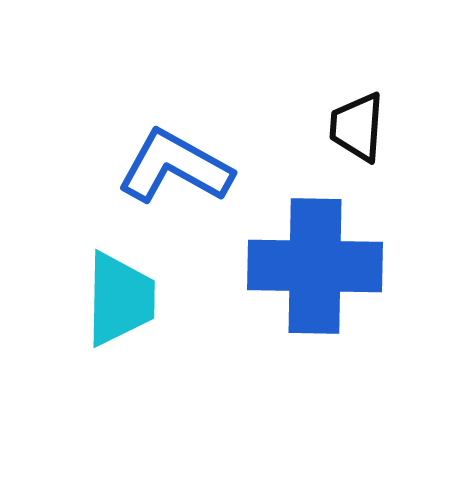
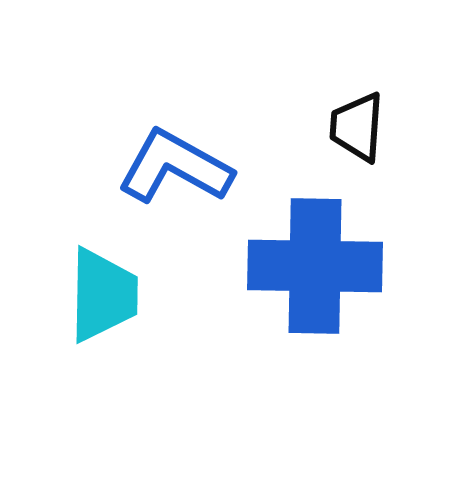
cyan trapezoid: moved 17 px left, 4 px up
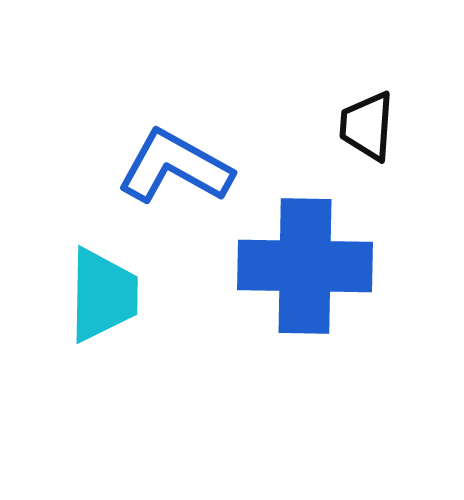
black trapezoid: moved 10 px right, 1 px up
blue cross: moved 10 px left
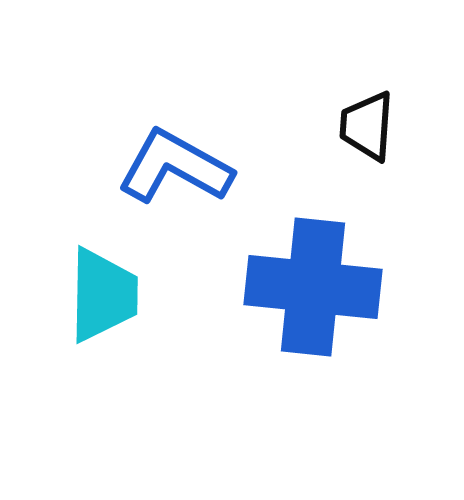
blue cross: moved 8 px right, 21 px down; rotated 5 degrees clockwise
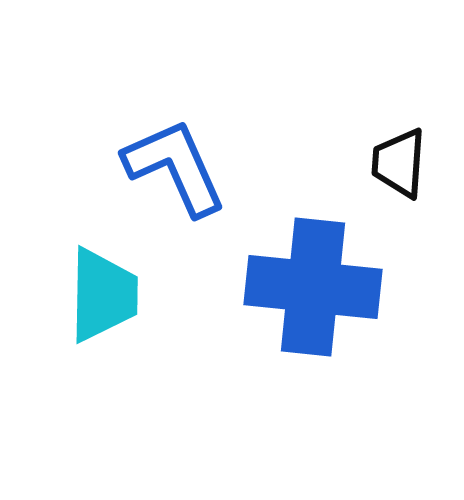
black trapezoid: moved 32 px right, 37 px down
blue L-shape: rotated 37 degrees clockwise
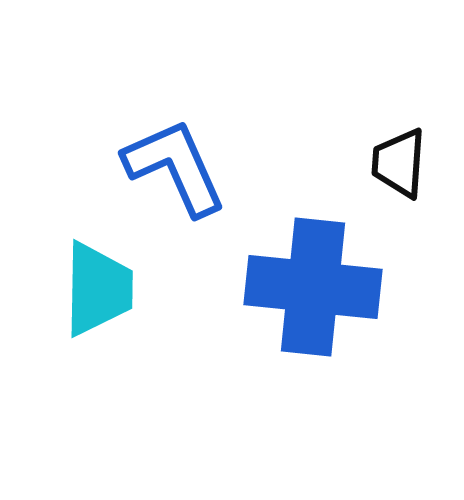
cyan trapezoid: moved 5 px left, 6 px up
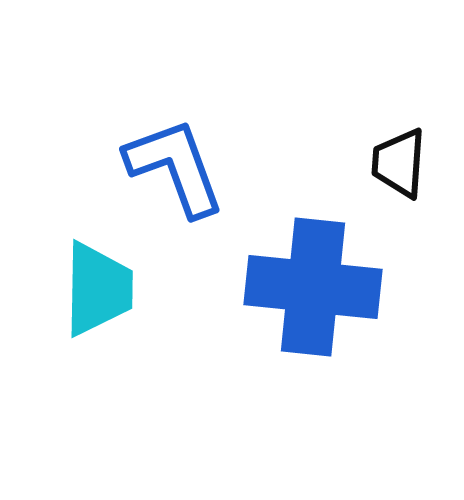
blue L-shape: rotated 4 degrees clockwise
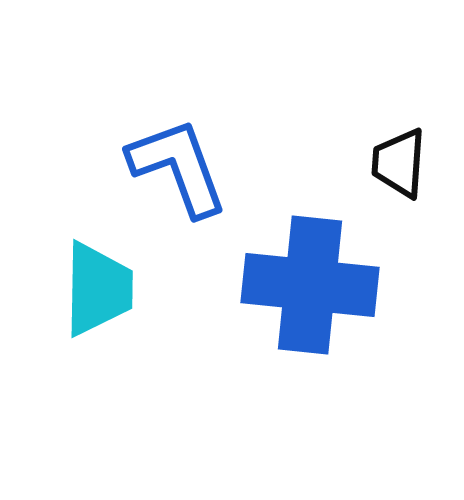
blue L-shape: moved 3 px right
blue cross: moved 3 px left, 2 px up
